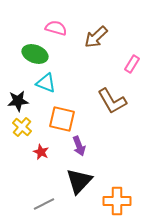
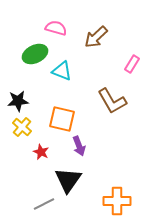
green ellipse: rotated 45 degrees counterclockwise
cyan triangle: moved 16 px right, 12 px up
black triangle: moved 11 px left, 1 px up; rotated 8 degrees counterclockwise
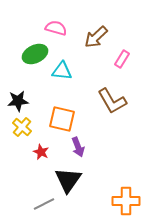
pink rectangle: moved 10 px left, 5 px up
cyan triangle: rotated 15 degrees counterclockwise
purple arrow: moved 1 px left, 1 px down
orange cross: moved 9 px right
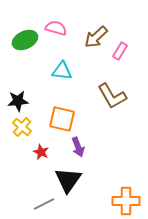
green ellipse: moved 10 px left, 14 px up
pink rectangle: moved 2 px left, 8 px up
brown L-shape: moved 5 px up
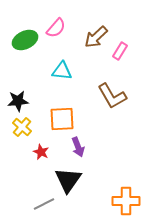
pink semicircle: rotated 115 degrees clockwise
orange square: rotated 16 degrees counterclockwise
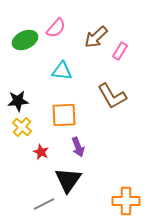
orange square: moved 2 px right, 4 px up
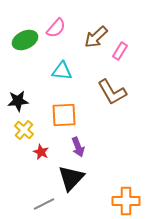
brown L-shape: moved 4 px up
yellow cross: moved 2 px right, 3 px down
black triangle: moved 3 px right, 2 px up; rotated 8 degrees clockwise
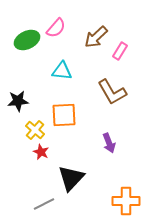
green ellipse: moved 2 px right
yellow cross: moved 11 px right
purple arrow: moved 31 px right, 4 px up
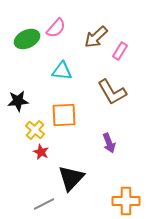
green ellipse: moved 1 px up
